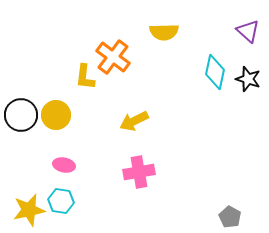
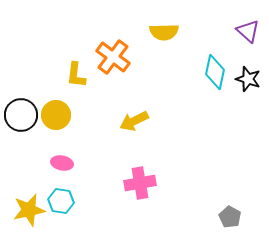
yellow L-shape: moved 9 px left, 2 px up
pink ellipse: moved 2 px left, 2 px up
pink cross: moved 1 px right, 11 px down
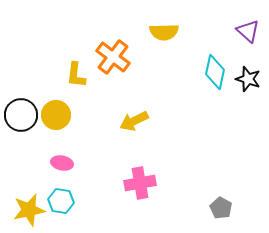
gray pentagon: moved 9 px left, 9 px up
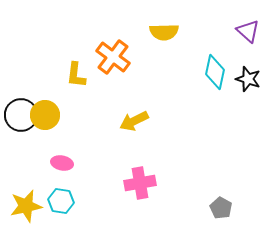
yellow circle: moved 11 px left
yellow star: moved 3 px left, 4 px up
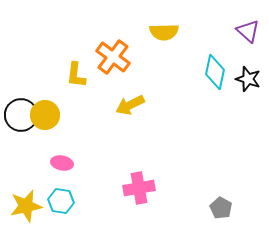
yellow arrow: moved 4 px left, 16 px up
pink cross: moved 1 px left, 5 px down
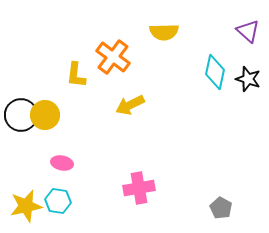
cyan hexagon: moved 3 px left
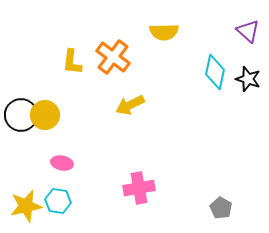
yellow L-shape: moved 4 px left, 13 px up
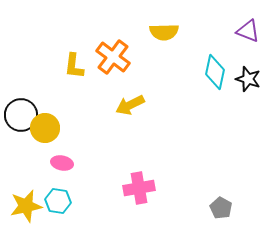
purple triangle: rotated 20 degrees counterclockwise
yellow L-shape: moved 2 px right, 4 px down
yellow circle: moved 13 px down
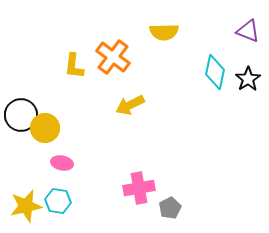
black star: rotated 20 degrees clockwise
gray pentagon: moved 51 px left; rotated 15 degrees clockwise
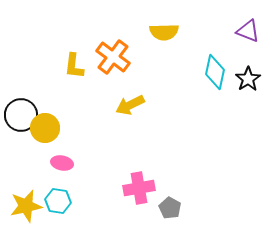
gray pentagon: rotated 15 degrees counterclockwise
